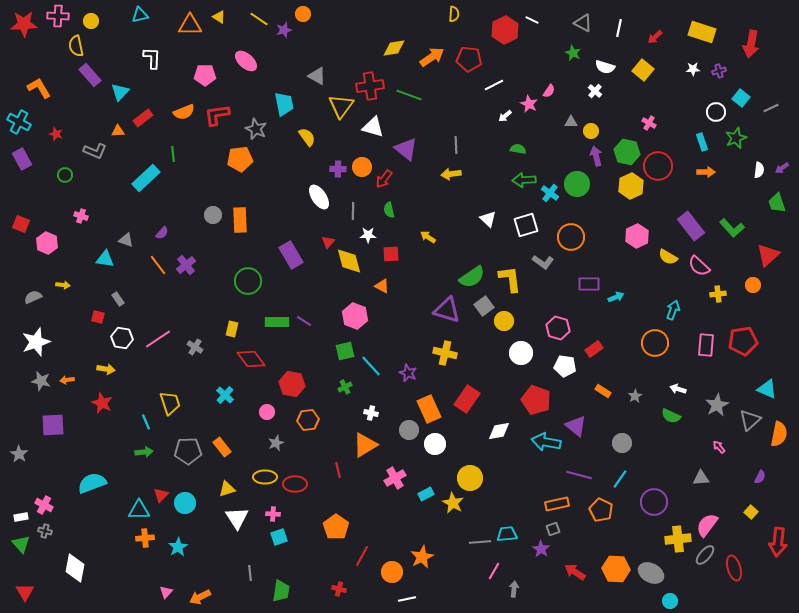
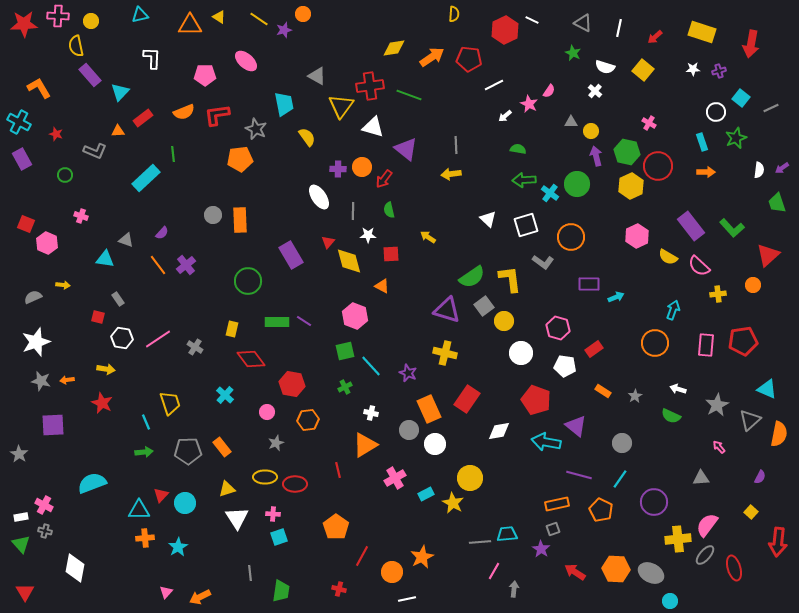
red square at (21, 224): moved 5 px right
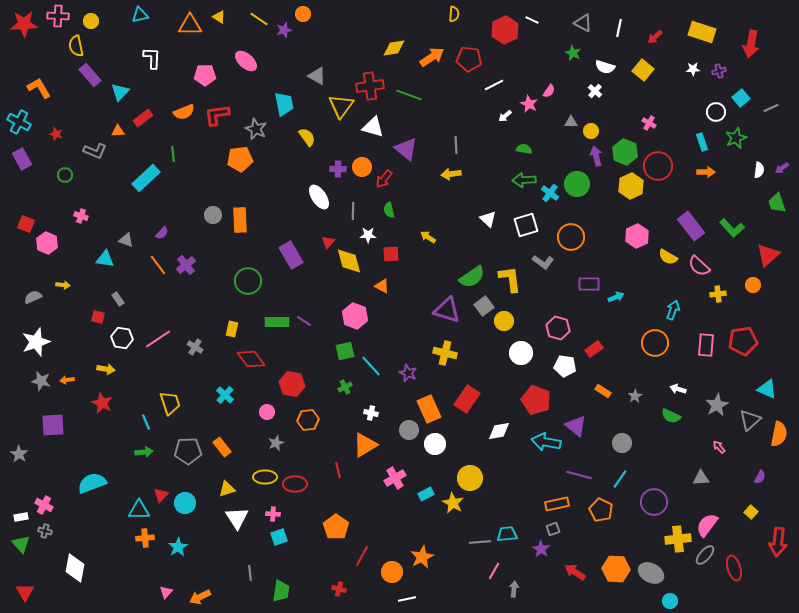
cyan square at (741, 98): rotated 12 degrees clockwise
green semicircle at (518, 149): moved 6 px right
green hexagon at (627, 152): moved 2 px left; rotated 10 degrees clockwise
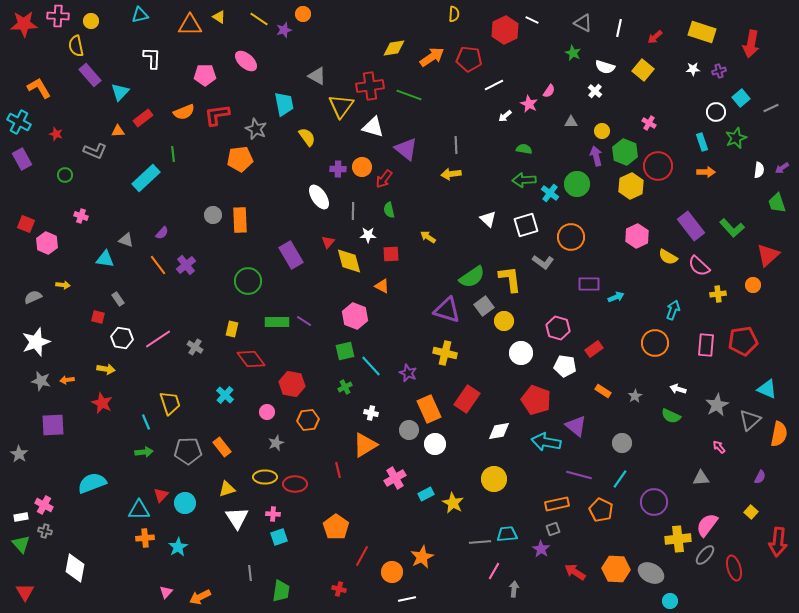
yellow circle at (591, 131): moved 11 px right
yellow circle at (470, 478): moved 24 px right, 1 px down
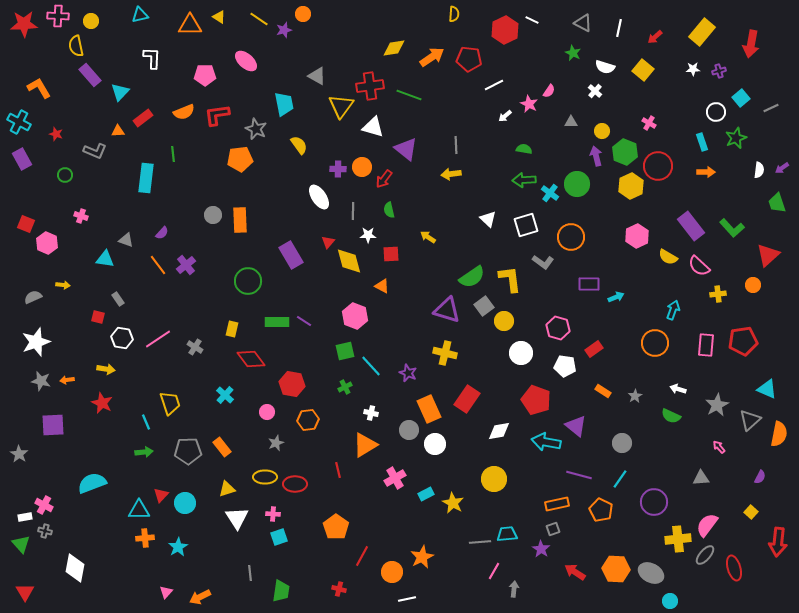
yellow rectangle at (702, 32): rotated 68 degrees counterclockwise
yellow semicircle at (307, 137): moved 8 px left, 8 px down
cyan rectangle at (146, 178): rotated 40 degrees counterclockwise
white rectangle at (21, 517): moved 4 px right
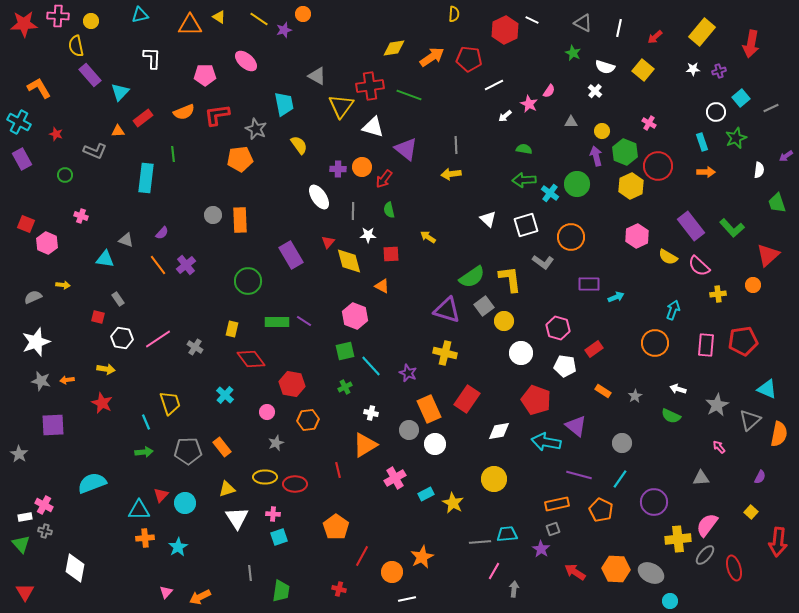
purple arrow at (782, 168): moved 4 px right, 12 px up
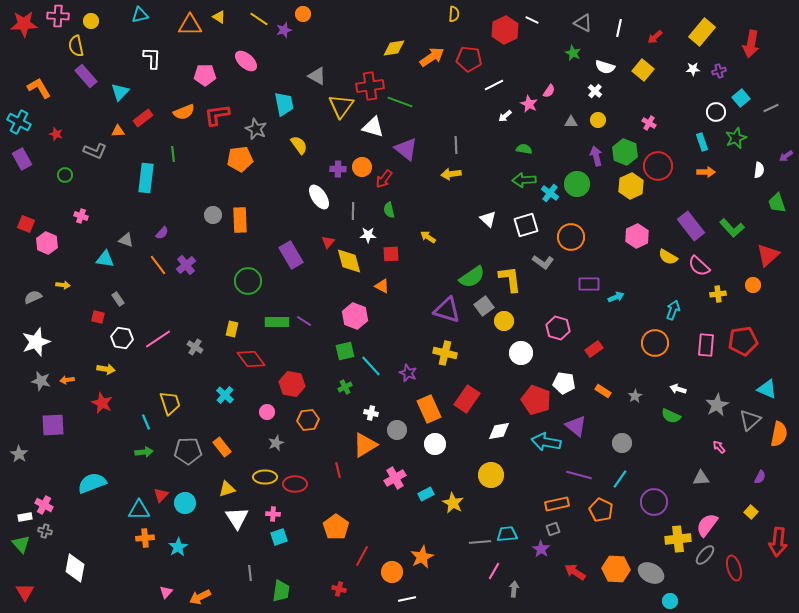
purple rectangle at (90, 75): moved 4 px left, 1 px down
green line at (409, 95): moved 9 px left, 7 px down
yellow circle at (602, 131): moved 4 px left, 11 px up
white pentagon at (565, 366): moved 1 px left, 17 px down
gray circle at (409, 430): moved 12 px left
yellow circle at (494, 479): moved 3 px left, 4 px up
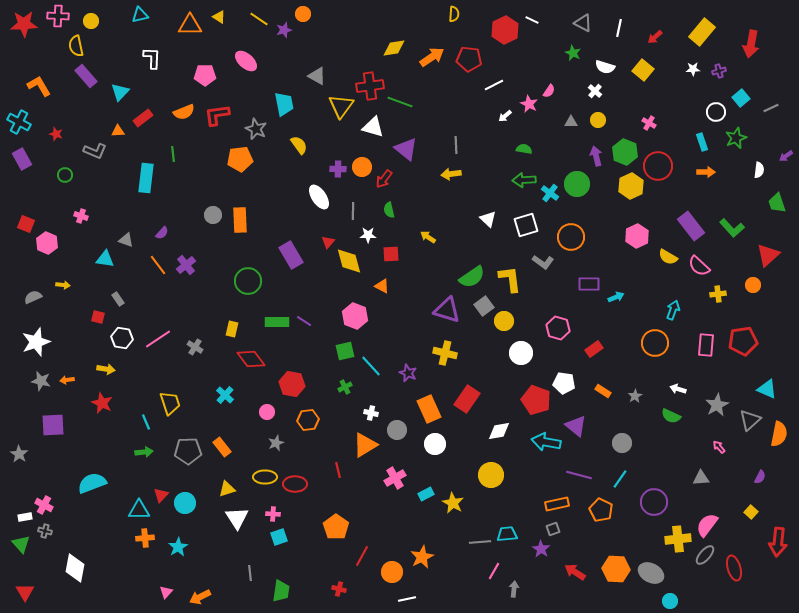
orange L-shape at (39, 88): moved 2 px up
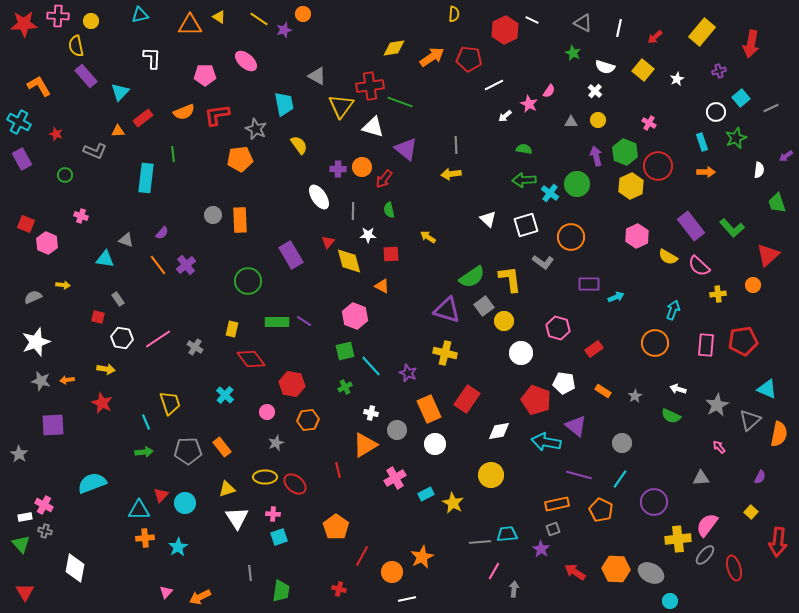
white star at (693, 69): moved 16 px left, 10 px down; rotated 24 degrees counterclockwise
red ellipse at (295, 484): rotated 40 degrees clockwise
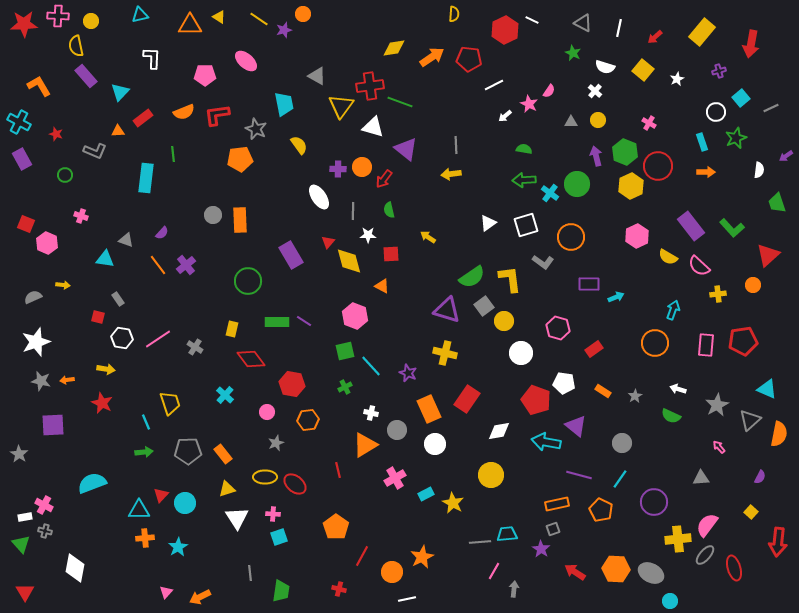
white triangle at (488, 219): moved 4 px down; rotated 42 degrees clockwise
orange rectangle at (222, 447): moved 1 px right, 7 px down
